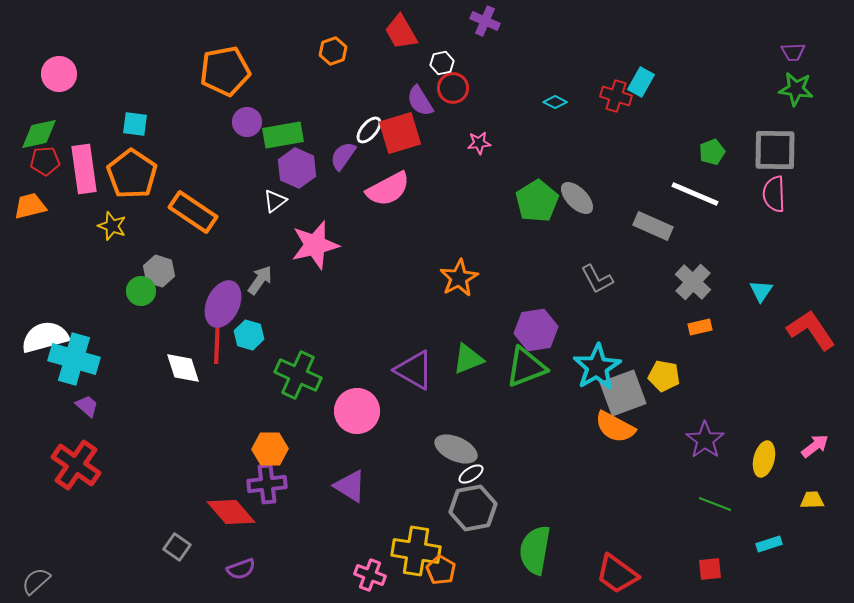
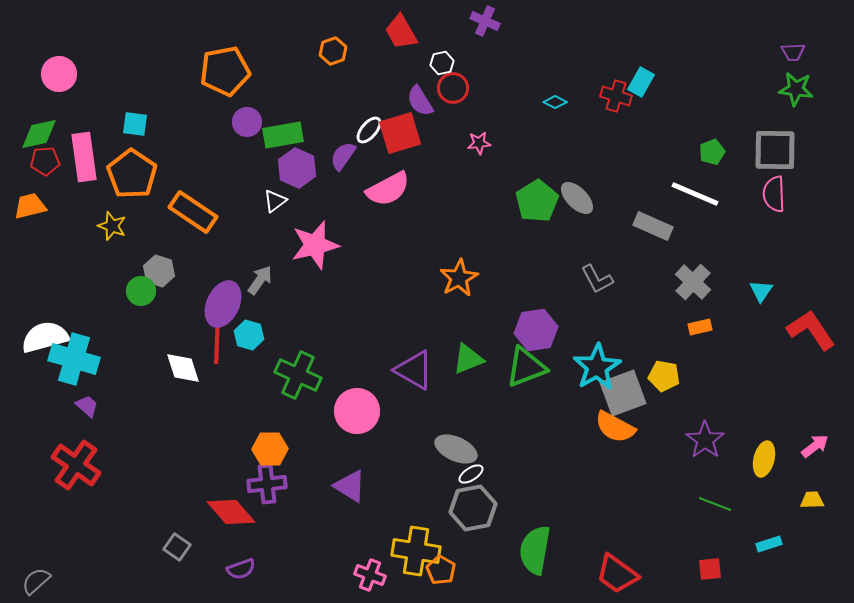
pink rectangle at (84, 169): moved 12 px up
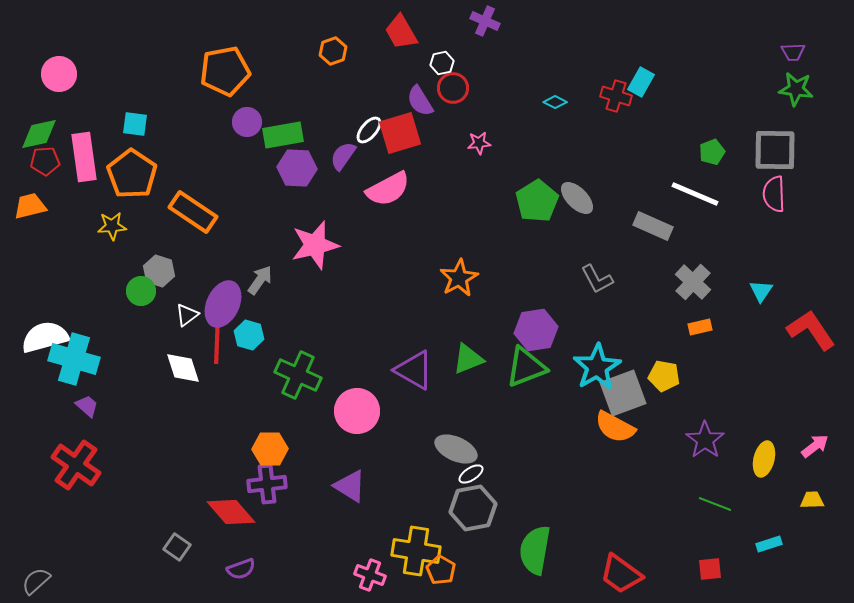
purple hexagon at (297, 168): rotated 21 degrees counterclockwise
white triangle at (275, 201): moved 88 px left, 114 px down
yellow star at (112, 226): rotated 24 degrees counterclockwise
red trapezoid at (617, 574): moved 4 px right
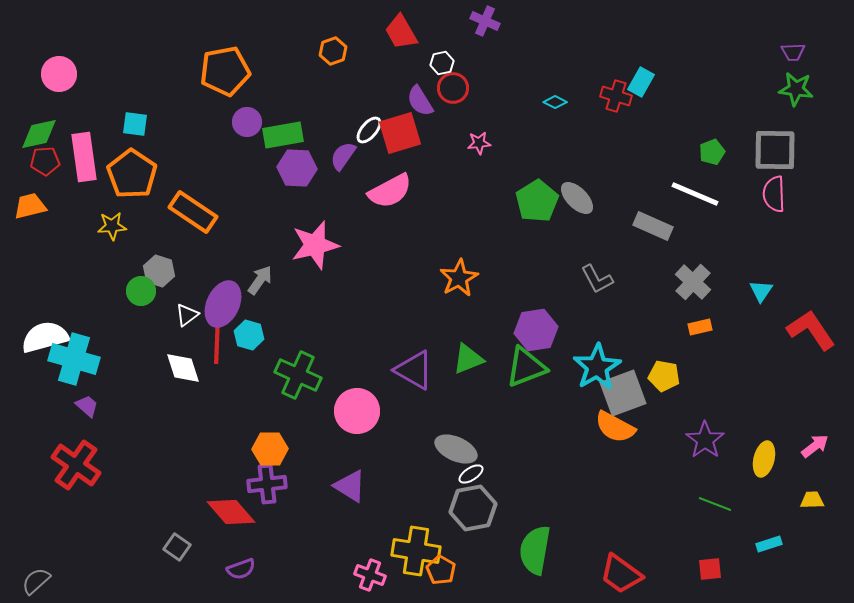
pink semicircle at (388, 189): moved 2 px right, 2 px down
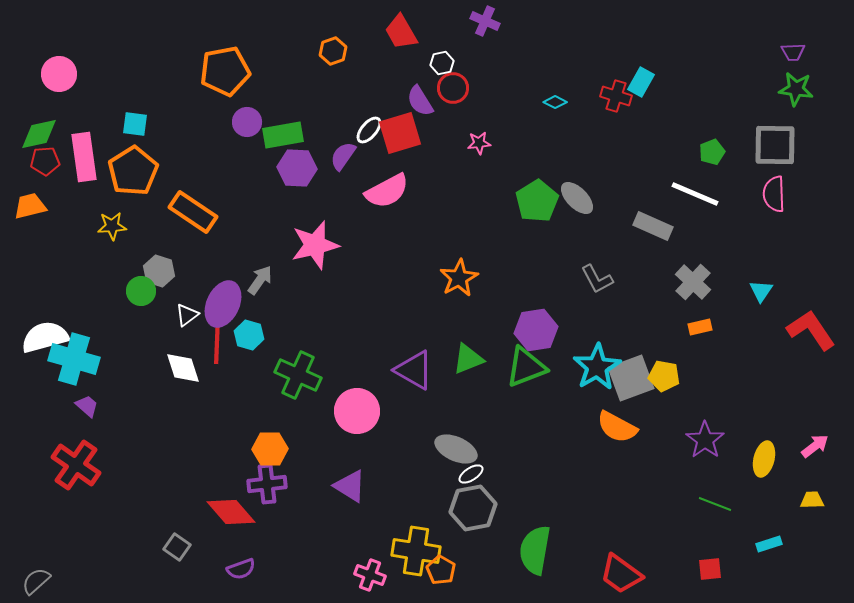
gray square at (775, 150): moved 5 px up
orange pentagon at (132, 174): moved 1 px right, 3 px up; rotated 6 degrees clockwise
pink semicircle at (390, 191): moved 3 px left
gray square at (623, 393): moved 8 px right, 15 px up
orange semicircle at (615, 427): moved 2 px right
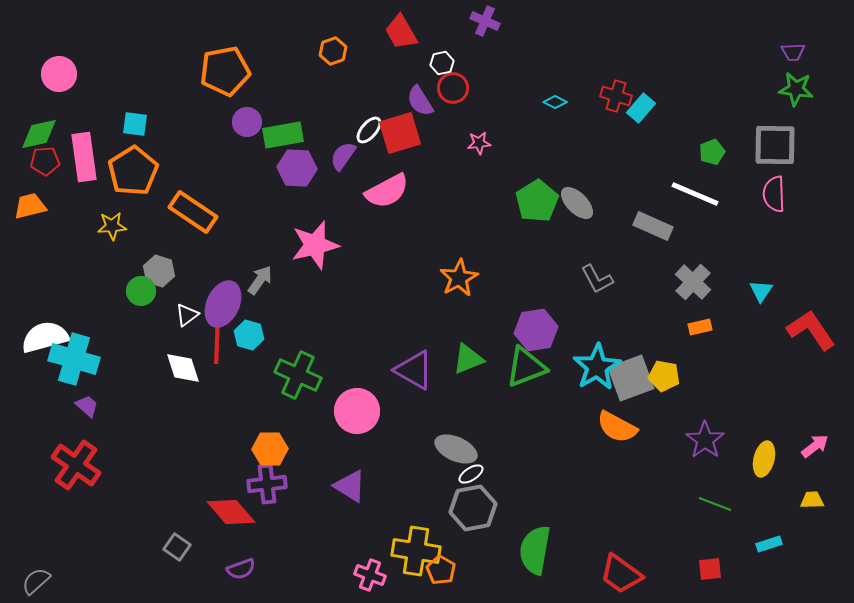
cyan rectangle at (641, 82): moved 26 px down; rotated 12 degrees clockwise
gray ellipse at (577, 198): moved 5 px down
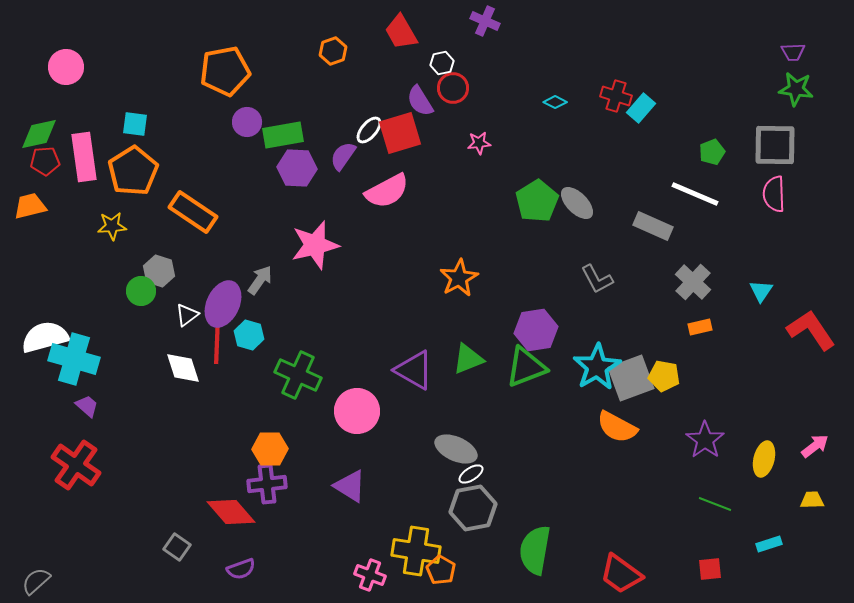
pink circle at (59, 74): moved 7 px right, 7 px up
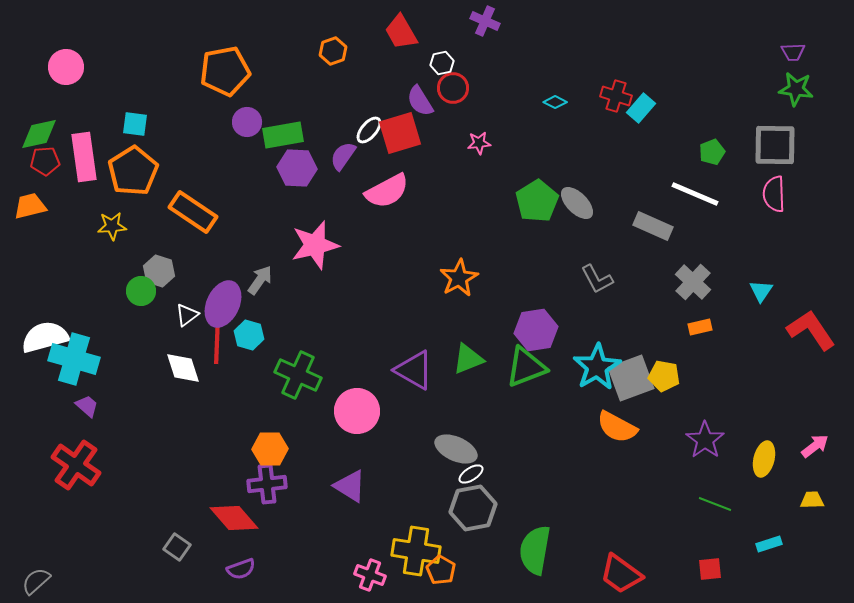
red diamond at (231, 512): moved 3 px right, 6 px down
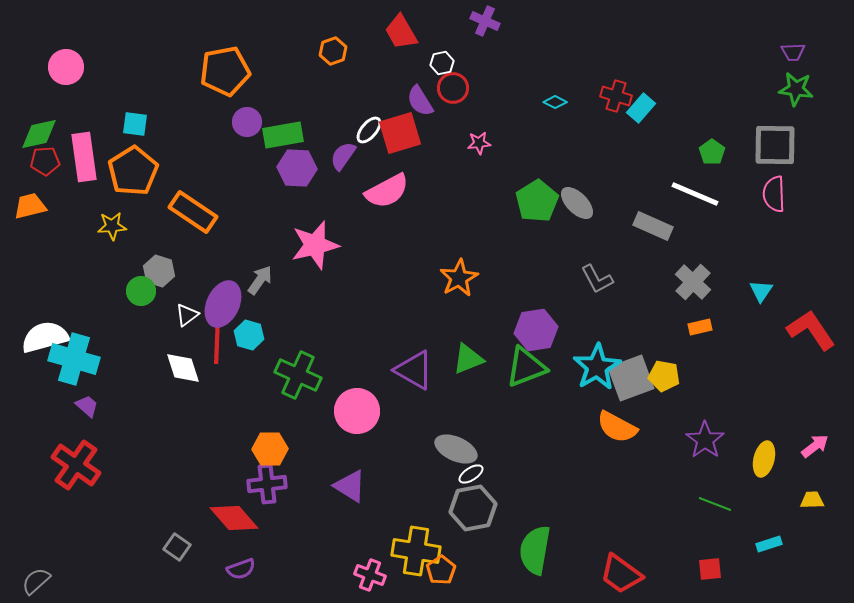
green pentagon at (712, 152): rotated 15 degrees counterclockwise
orange pentagon at (441, 570): rotated 8 degrees clockwise
